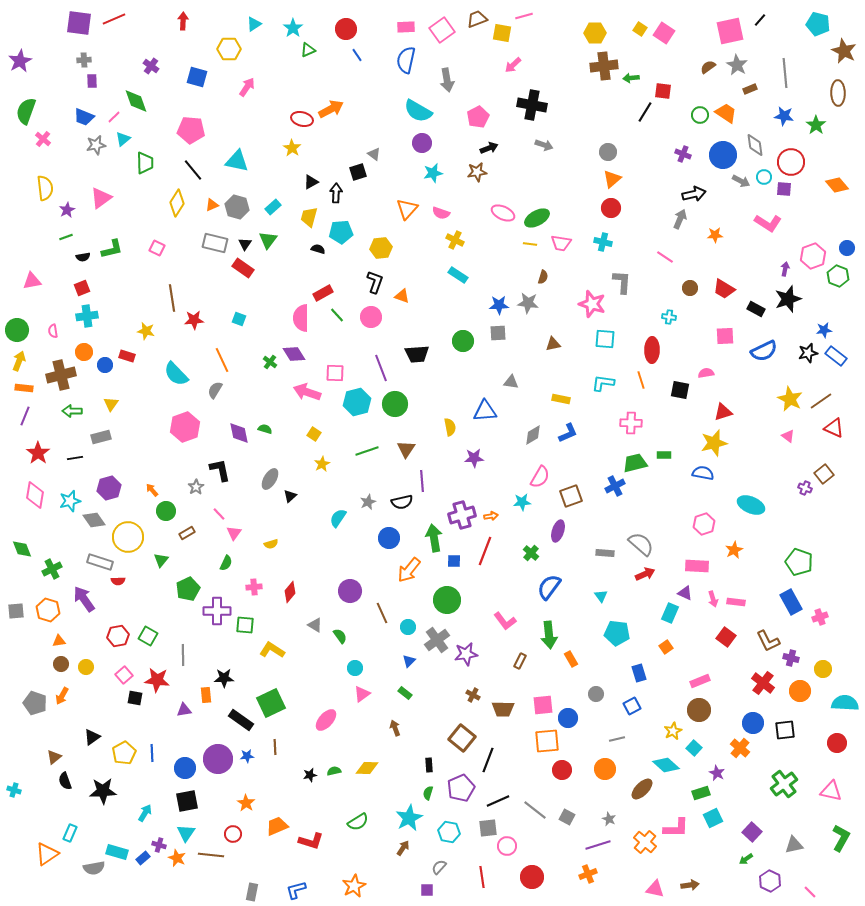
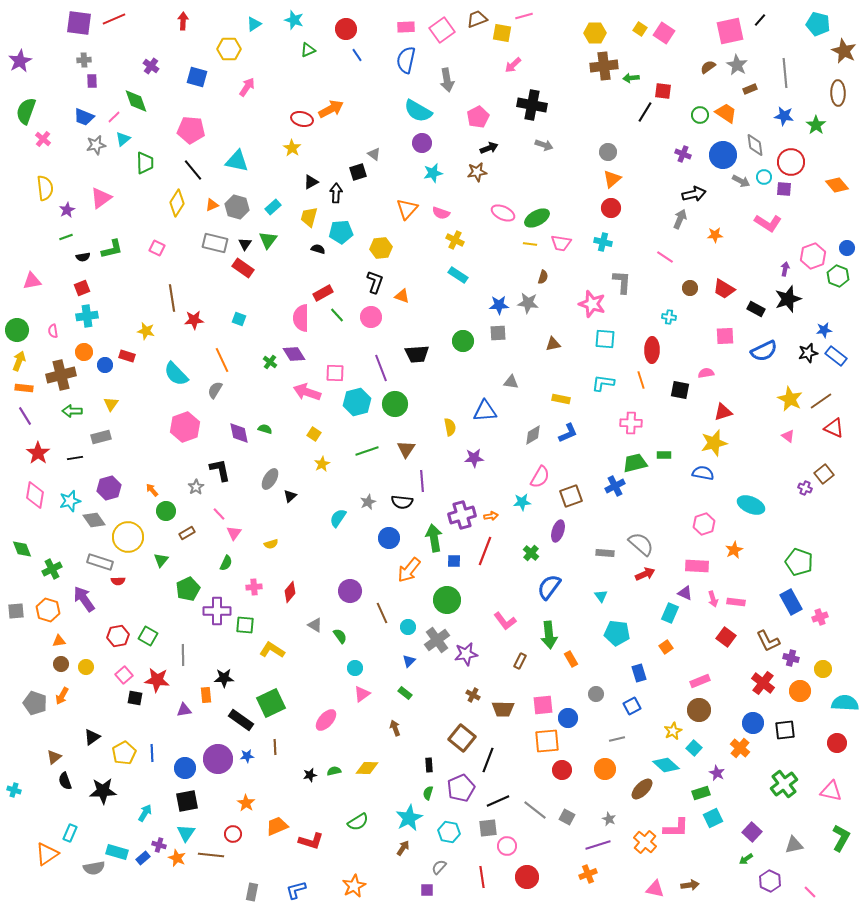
cyan star at (293, 28): moved 1 px right, 8 px up; rotated 18 degrees counterclockwise
purple line at (25, 416): rotated 54 degrees counterclockwise
black semicircle at (402, 502): rotated 20 degrees clockwise
red circle at (532, 877): moved 5 px left
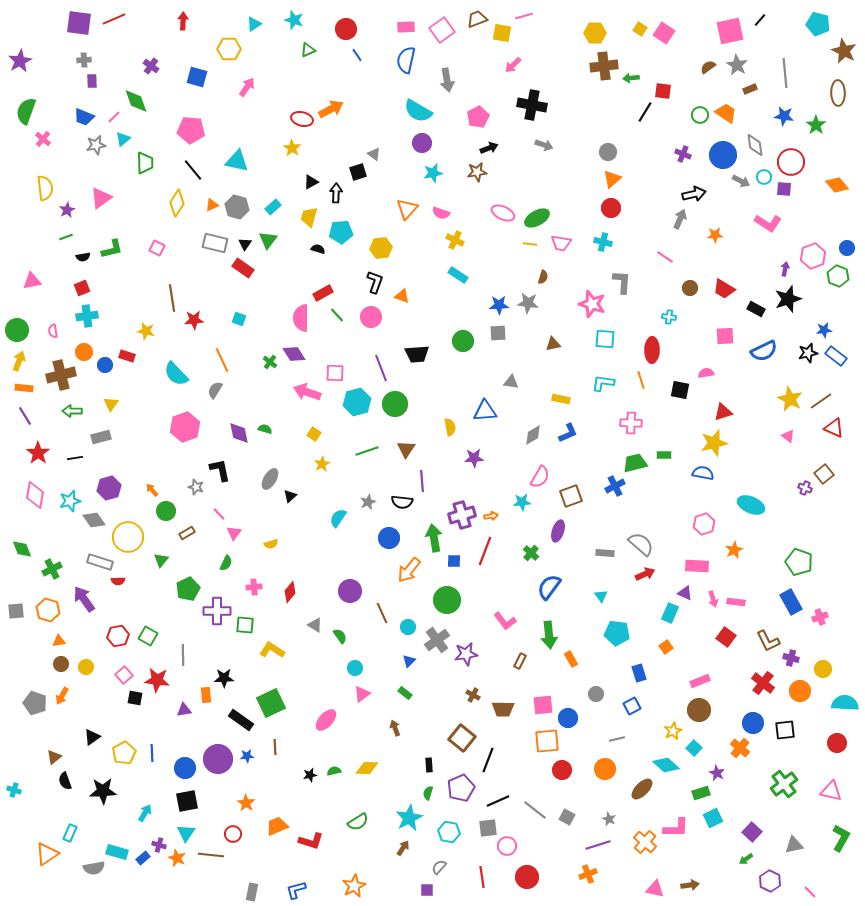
gray star at (196, 487): rotated 21 degrees counterclockwise
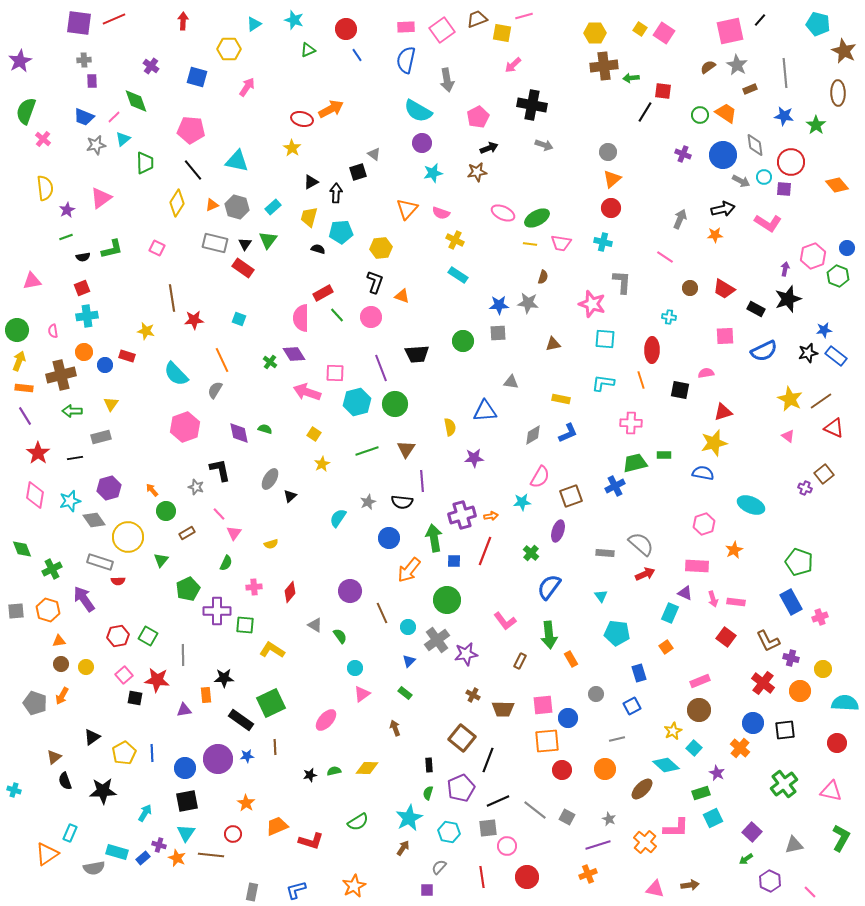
black arrow at (694, 194): moved 29 px right, 15 px down
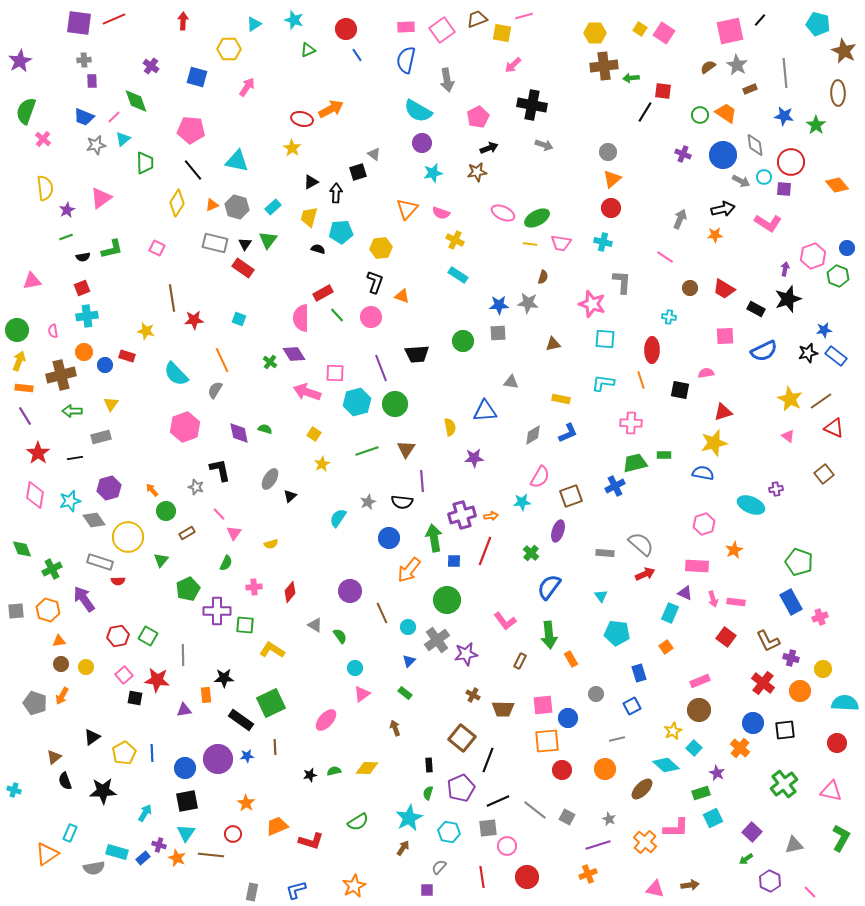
purple cross at (805, 488): moved 29 px left, 1 px down; rotated 32 degrees counterclockwise
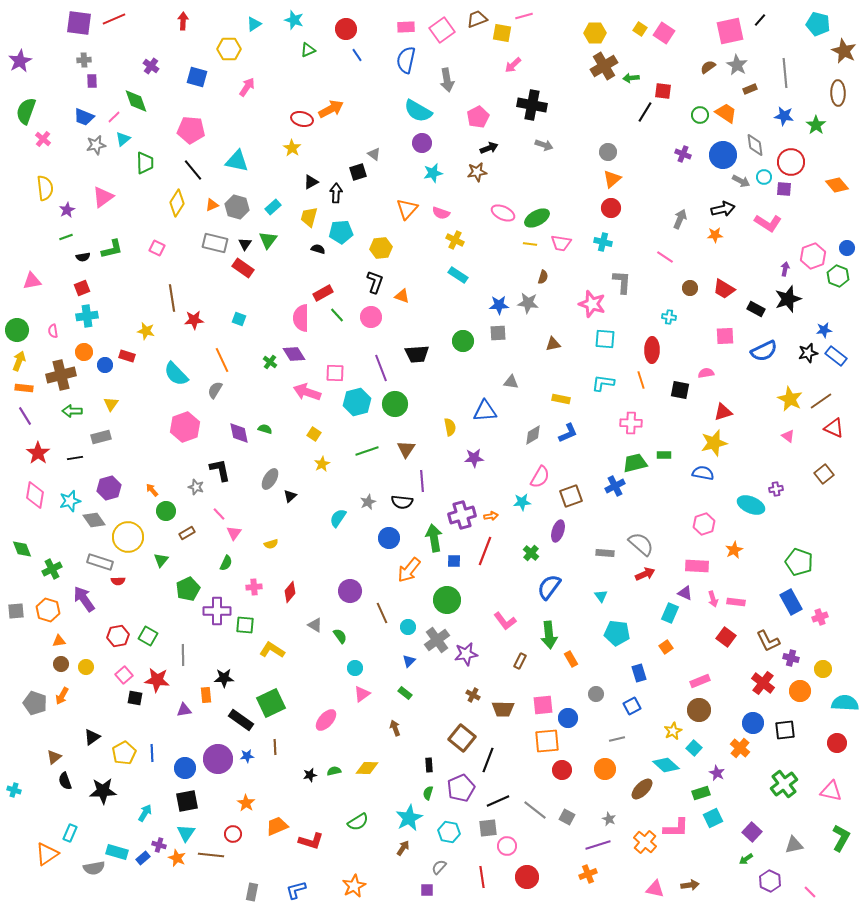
brown cross at (604, 66): rotated 24 degrees counterclockwise
pink triangle at (101, 198): moved 2 px right, 1 px up
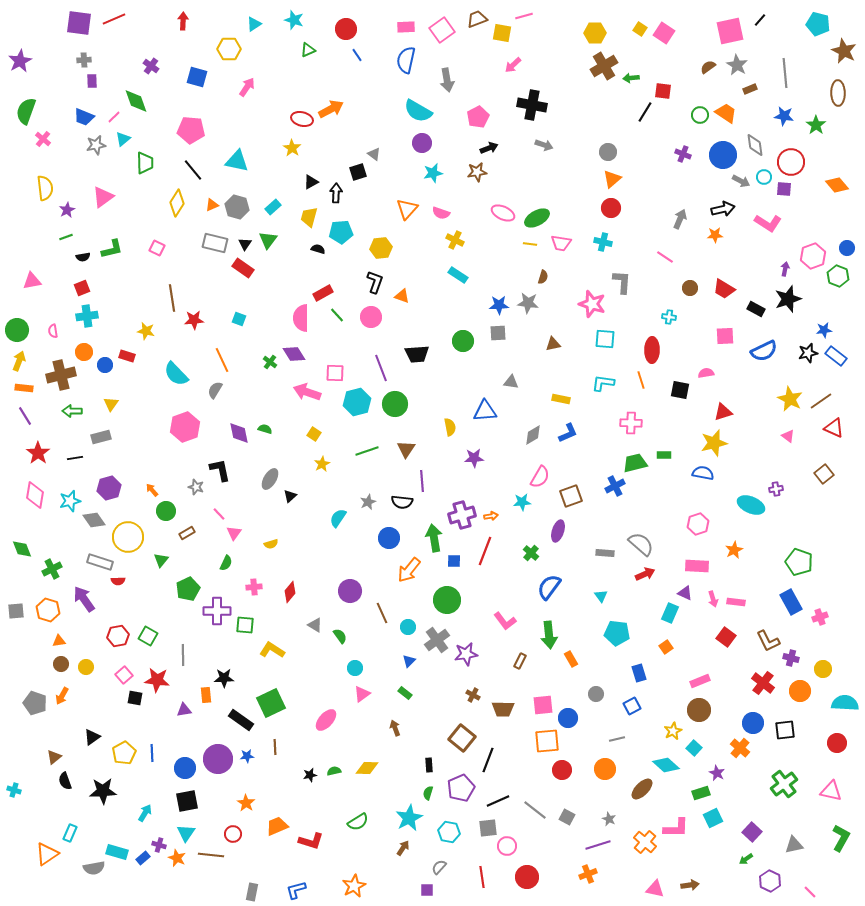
pink hexagon at (704, 524): moved 6 px left
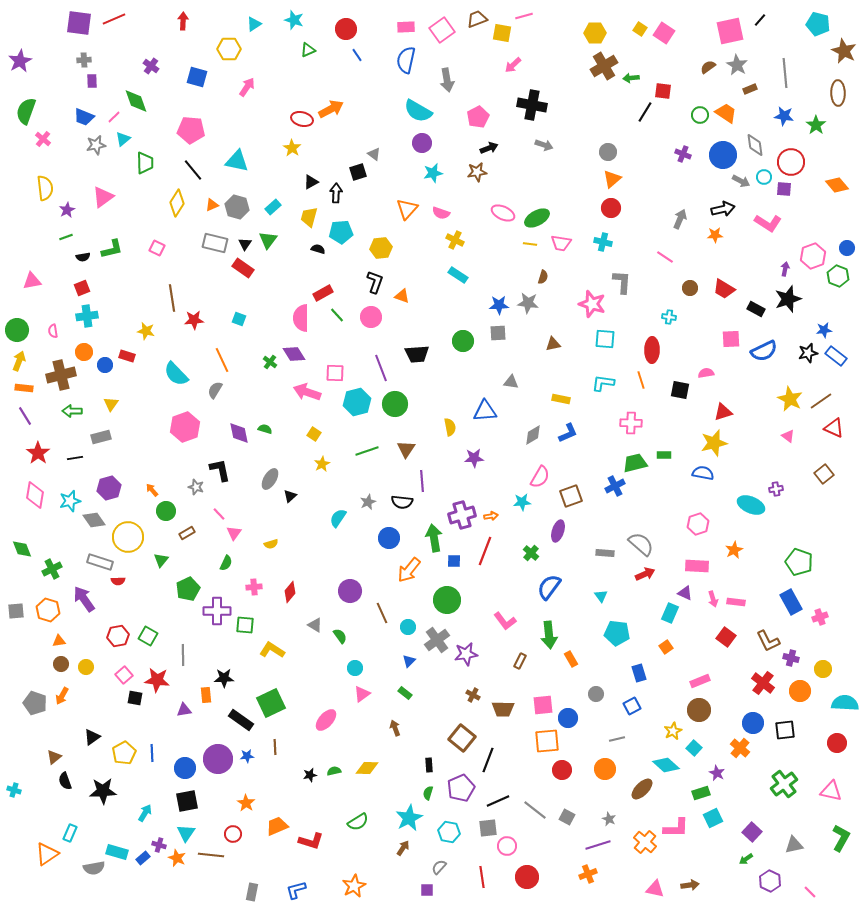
pink square at (725, 336): moved 6 px right, 3 px down
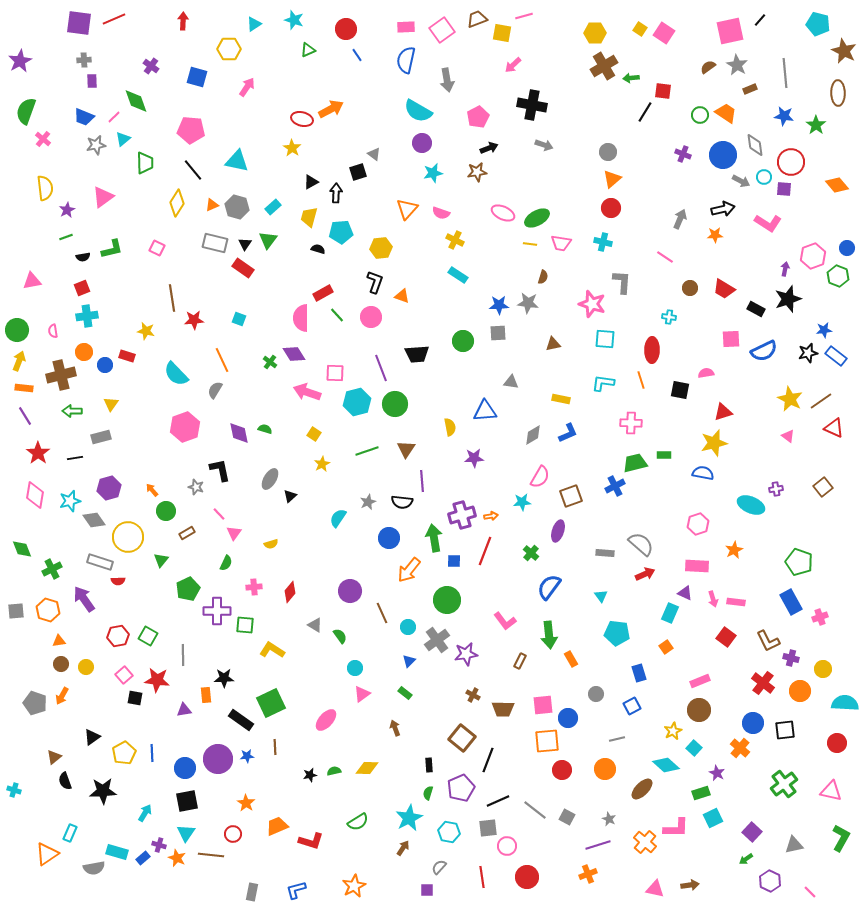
brown square at (824, 474): moved 1 px left, 13 px down
